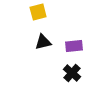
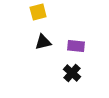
purple rectangle: moved 2 px right; rotated 12 degrees clockwise
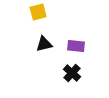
black triangle: moved 1 px right, 2 px down
